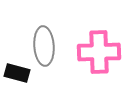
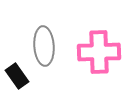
black rectangle: moved 3 px down; rotated 40 degrees clockwise
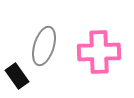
gray ellipse: rotated 21 degrees clockwise
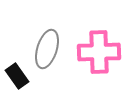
gray ellipse: moved 3 px right, 3 px down
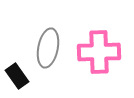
gray ellipse: moved 1 px right, 1 px up; rotated 6 degrees counterclockwise
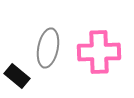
black rectangle: rotated 15 degrees counterclockwise
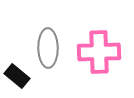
gray ellipse: rotated 12 degrees counterclockwise
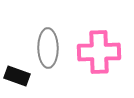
black rectangle: rotated 20 degrees counterclockwise
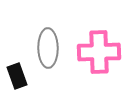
black rectangle: rotated 50 degrees clockwise
